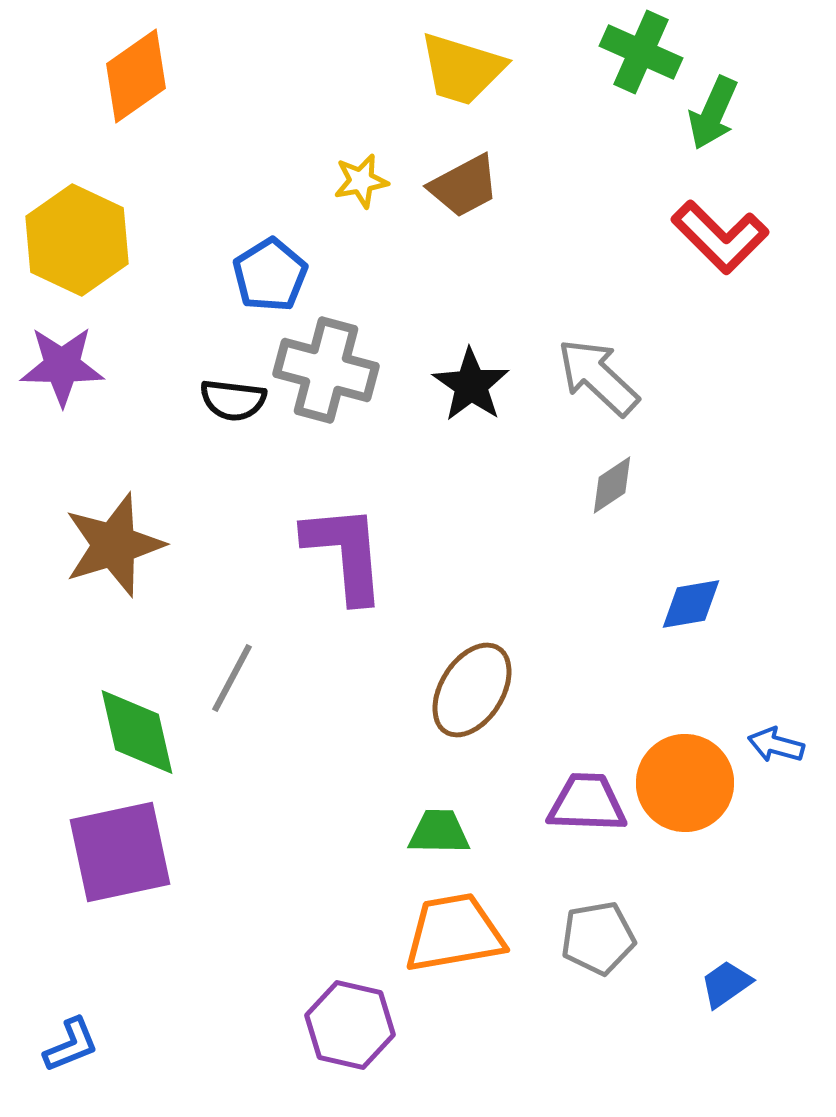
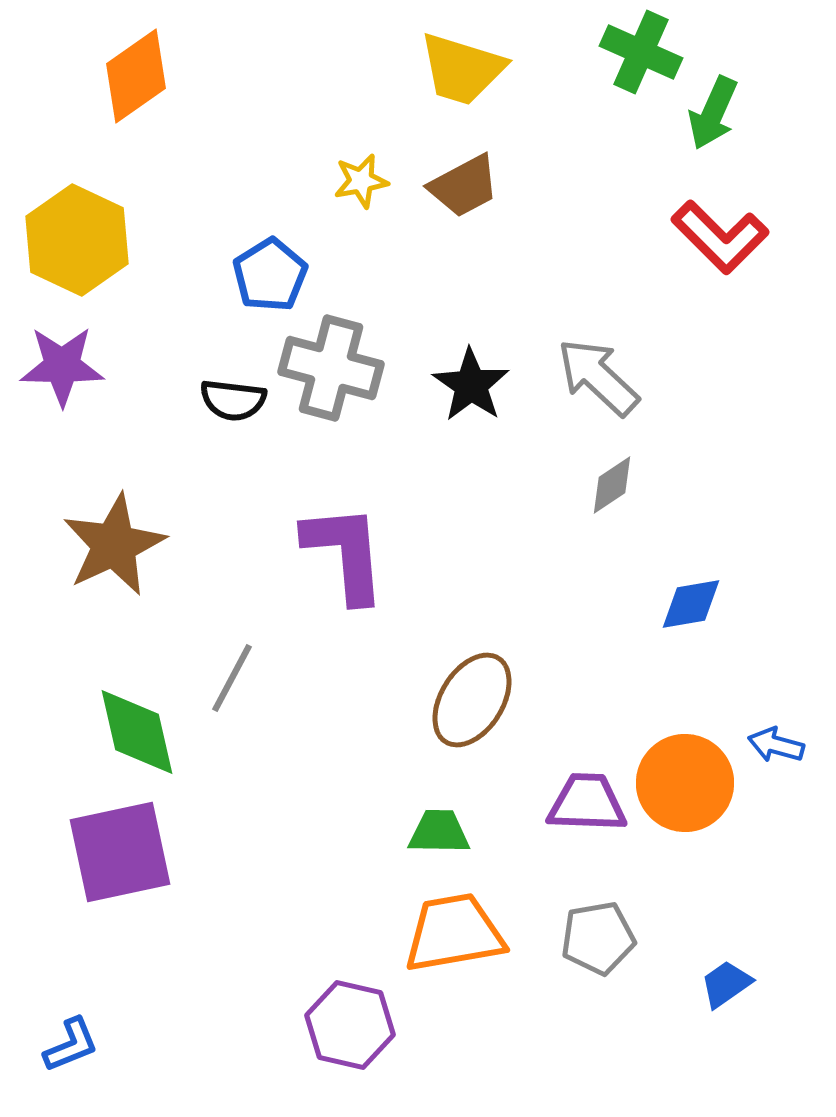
gray cross: moved 5 px right, 2 px up
brown star: rotated 8 degrees counterclockwise
brown ellipse: moved 10 px down
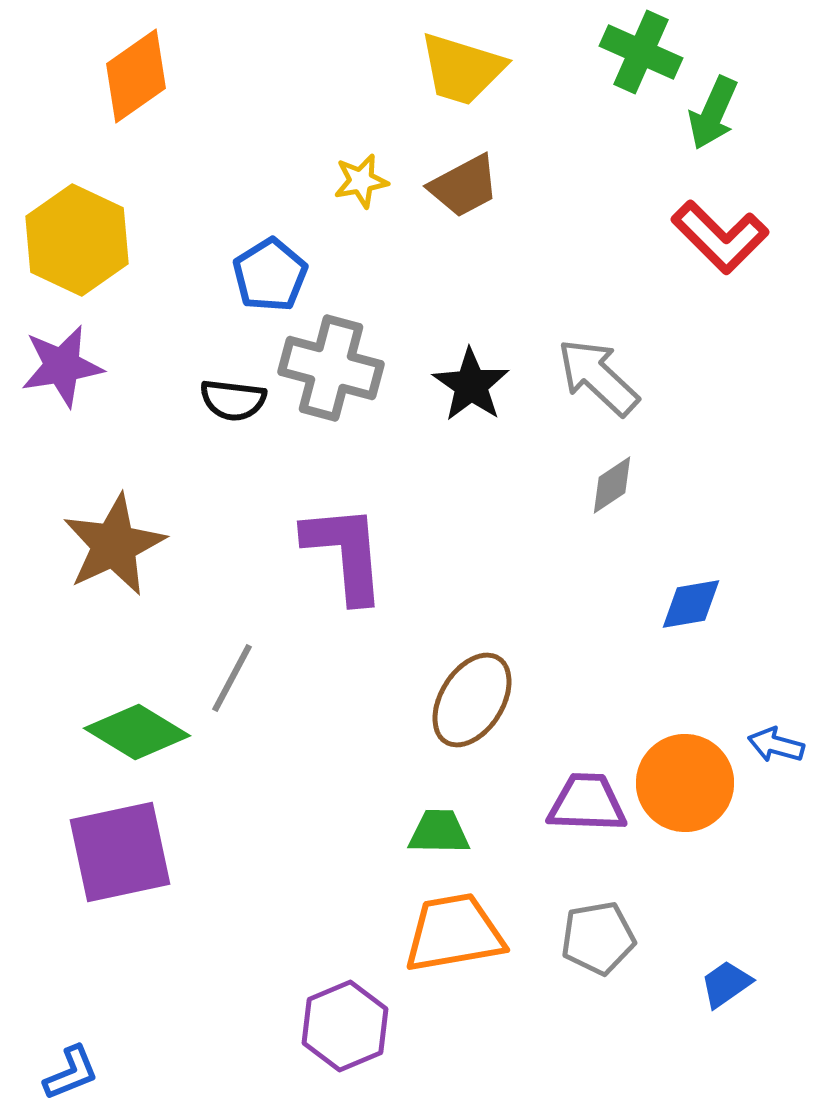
purple star: rotated 10 degrees counterclockwise
green diamond: rotated 46 degrees counterclockwise
purple hexagon: moved 5 px left, 1 px down; rotated 24 degrees clockwise
blue L-shape: moved 28 px down
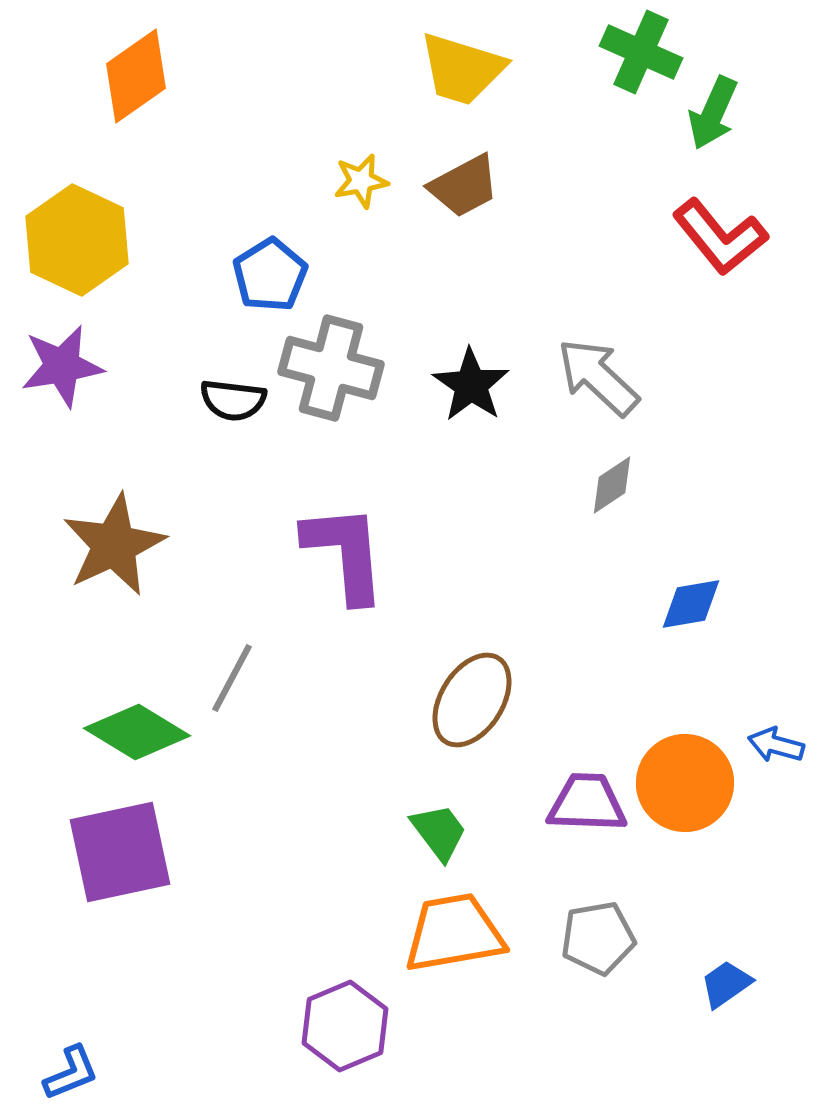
red L-shape: rotated 6 degrees clockwise
green trapezoid: rotated 52 degrees clockwise
